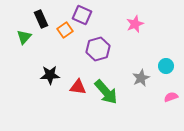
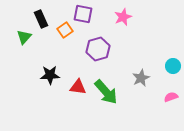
purple square: moved 1 px right, 1 px up; rotated 12 degrees counterclockwise
pink star: moved 12 px left, 7 px up
cyan circle: moved 7 px right
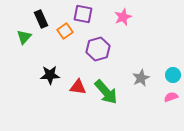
orange square: moved 1 px down
cyan circle: moved 9 px down
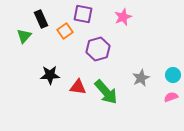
green triangle: moved 1 px up
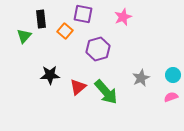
black rectangle: rotated 18 degrees clockwise
orange square: rotated 14 degrees counterclockwise
red triangle: rotated 48 degrees counterclockwise
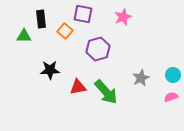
green triangle: rotated 49 degrees clockwise
black star: moved 5 px up
red triangle: rotated 30 degrees clockwise
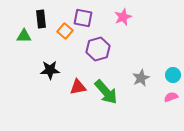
purple square: moved 4 px down
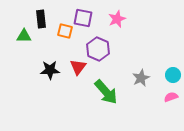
pink star: moved 6 px left, 2 px down
orange square: rotated 28 degrees counterclockwise
purple hexagon: rotated 20 degrees counterclockwise
red triangle: moved 20 px up; rotated 42 degrees counterclockwise
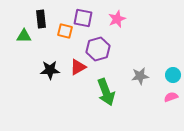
purple hexagon: rotated 20 degrees clockwise
red triangle: rotated 24 degrees clockwise
gray star: moved 1 px left, 2 px up; rotated 18 degrees clockwise
green arrow: rotated 20 degrees clockwise
